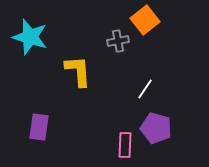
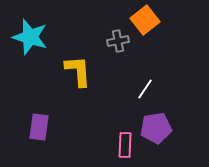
purple pentagon: rotated 24 degrees counterclockwise
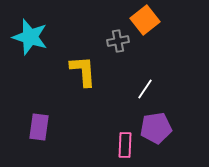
yellow L-shape: moved 5 px right
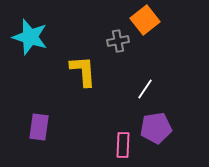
pink rectangle: moved 2 px left
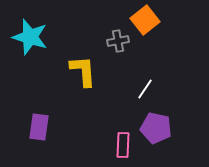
purple pentagon: rotated 20 degrees clockwise
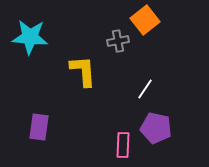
cyan star: rotated 12 degrees counterclockwise
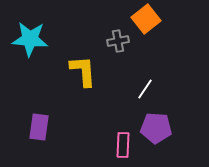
orange square: moved 1 px right, 1 px up
cyan star: moved 2 px down
purple pentagon: rotated 8 degrees counterclockwise
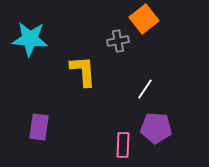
orange square: moved 2 px left
